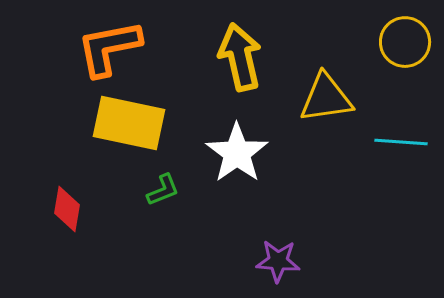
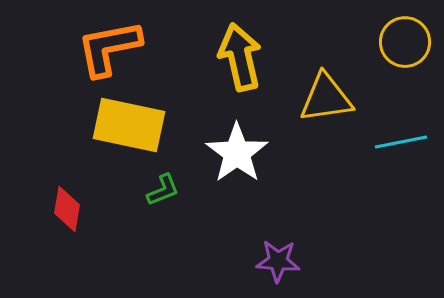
yellow rectangle: moved 2 px down
cyan line: rotated 15 degrees counterclockwise
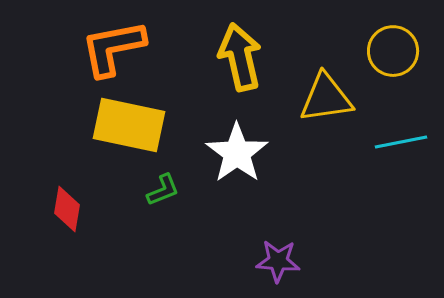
yellow circle: moved 12 px left, 9 px down
orange L-shape: moved 4 px right
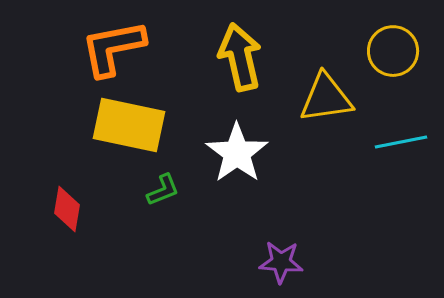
purple star: moved 3 px right, 1 px down
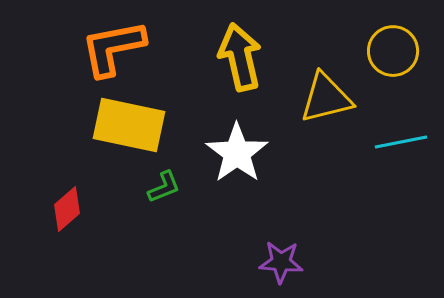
yellow triangle: rotated 6 degrees counterclockwise
green L-shape: moved 1 px right, 3 px up
red diamond: rotated 39 degrees clockwise
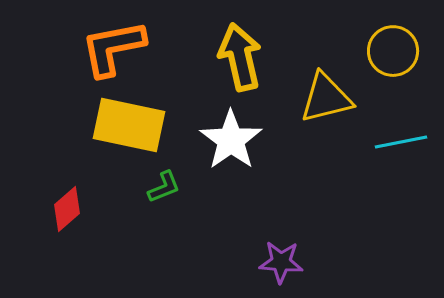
white star: moved 6 px left, 13 px up
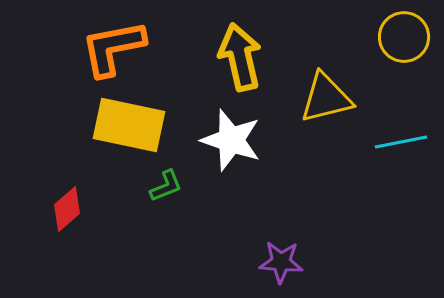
yellow circle: moved 11 px right, 14 px up
white star: rotated 18 degrees counterclockwise
green L-shape: moved 2 px right, 1 px up
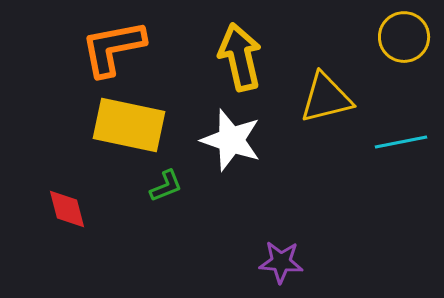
red diamond: rotated 63 degrees counterclockwise
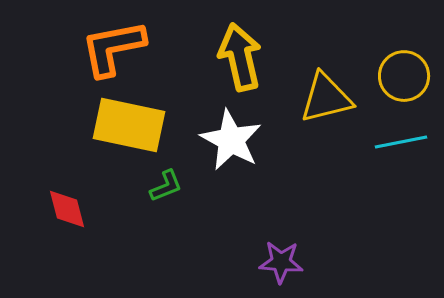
yellow circle: moved 39 px down
white star: rotated 10 degrees clockwise
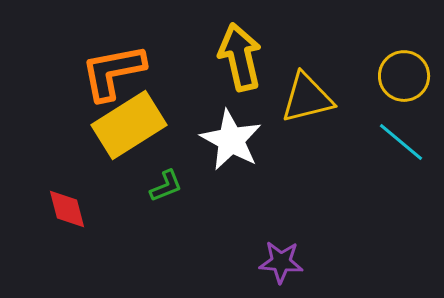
orange L-shape: moved 24 px down
yellow triangle: moved 19 px left
yellow rectangle: rotated 44 degrees counterclockwise
cyan line: rotated 51 degrees clockwise
